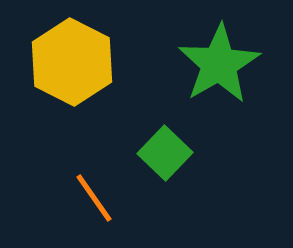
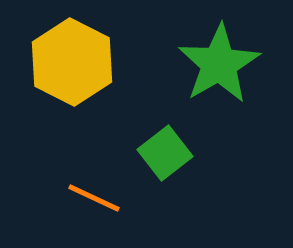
green square: rotated 8 degrees clockwise
orange line: rotated 30 degrees counterclockwise
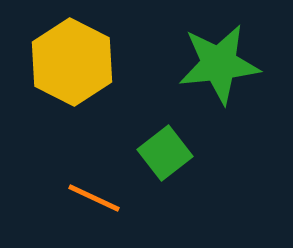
green star: rotated 24 degrees clockwise
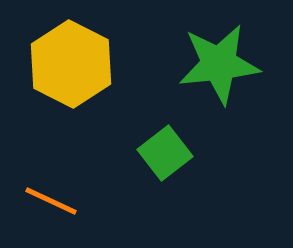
yellow hexagon: moved 1 px left, 2 px down
orange line: moved 43 px left, 3 px down
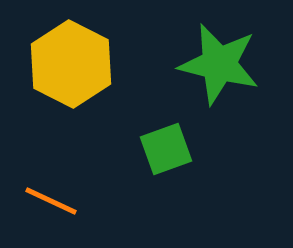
green star: rotated 20 degrees clockwise
green square: moved 1 px right, 4 px up; rotated 18 degrees clockwise
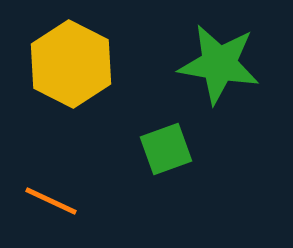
green star: rotated 4 degrees counterclockwise
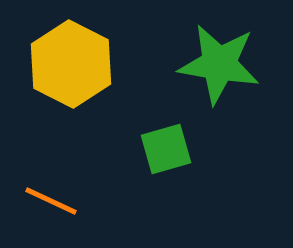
green square: rotated 4 degrees clockwise
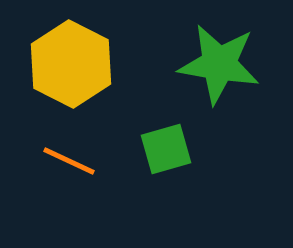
orange line: moved 18 px right, 40 px up
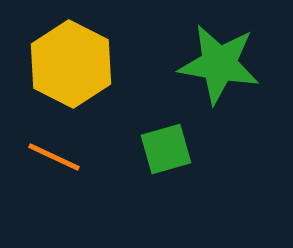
orange line: moved 15 px left, 4 px up
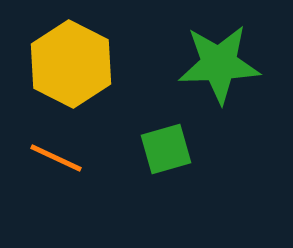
green star: rotated 12 degrees counterclockwise
orange line: moved 2 px right, 1 px down
